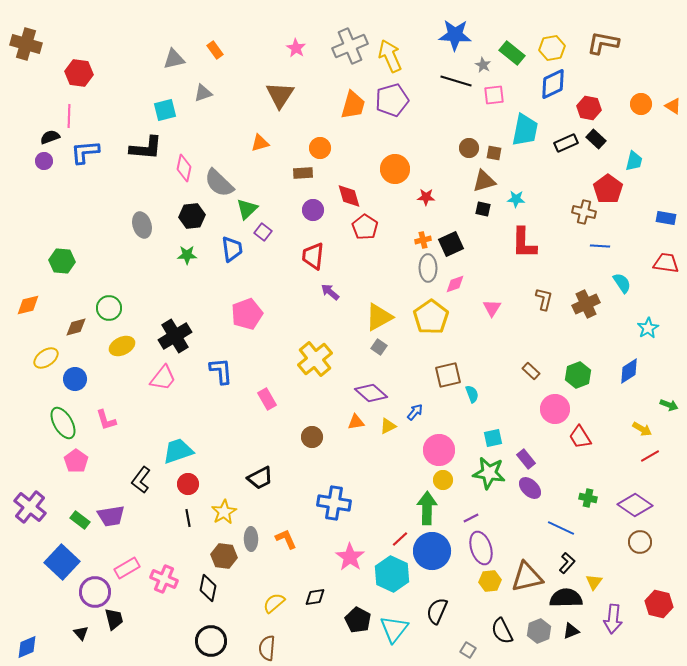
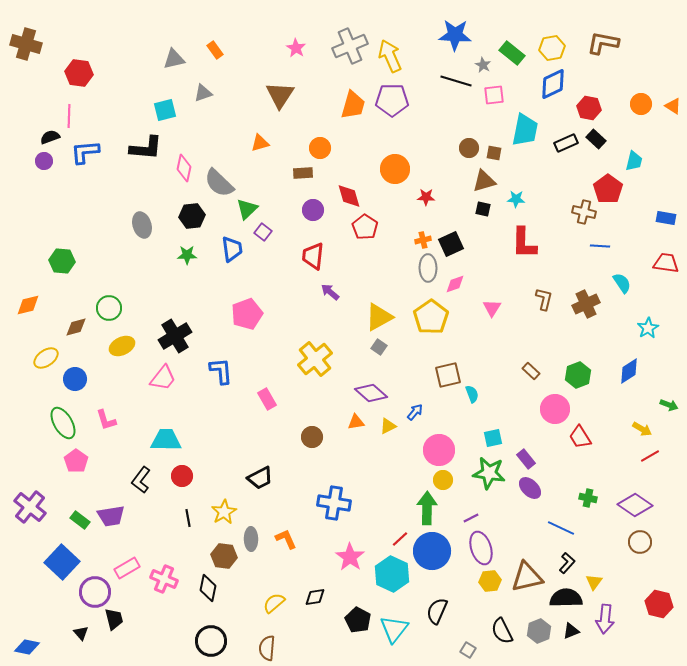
purple pentagon at (392, 100): rotated 16 degrees clockwise
cyan trapezoid at (178, 451): moved 12 px left, 11 px up; rotated 20 degrees clockwise
red circle at (188, 484): moved 6 px left, 8 px up
purple arrow at (613, 619): moved 8 px left
blue diamond at (27, 647): rotated 35 degrees clockwise
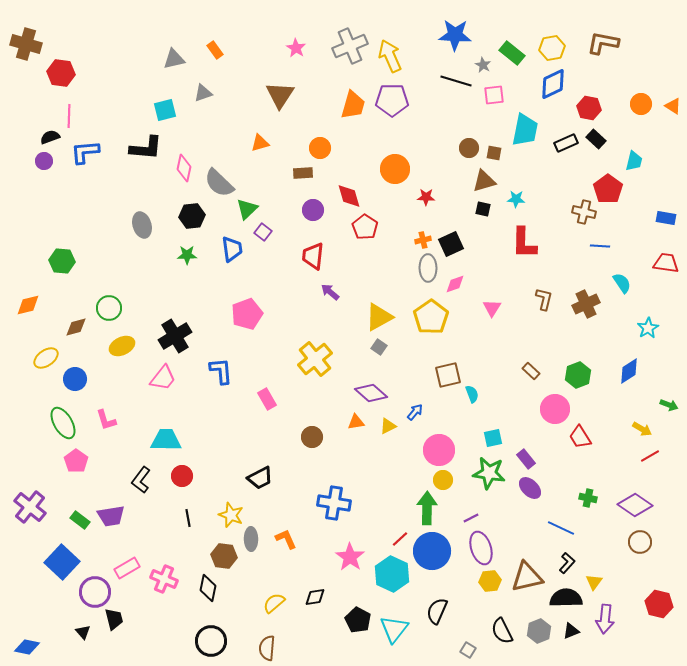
red hexagon at (79, 73): moved 18 px left
yellow star at (224, 512): moved 7 px right, 3 px down; rotated 20 degrees counterclockwise
black triangle at (81, 633): moved 2 px right, 1 px up
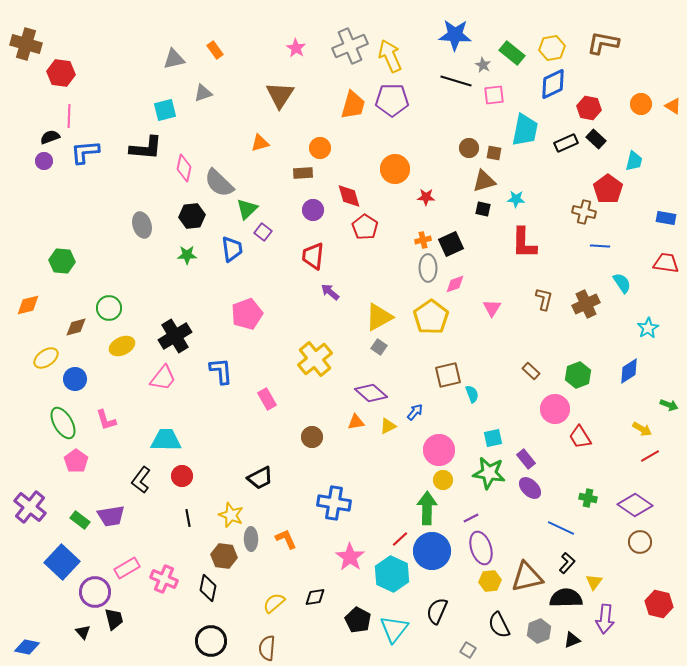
black semicircle at (502, 631): moved 3 px left, 6 px up
black triangle at (571, 631): moved 1 px right, 9 px down
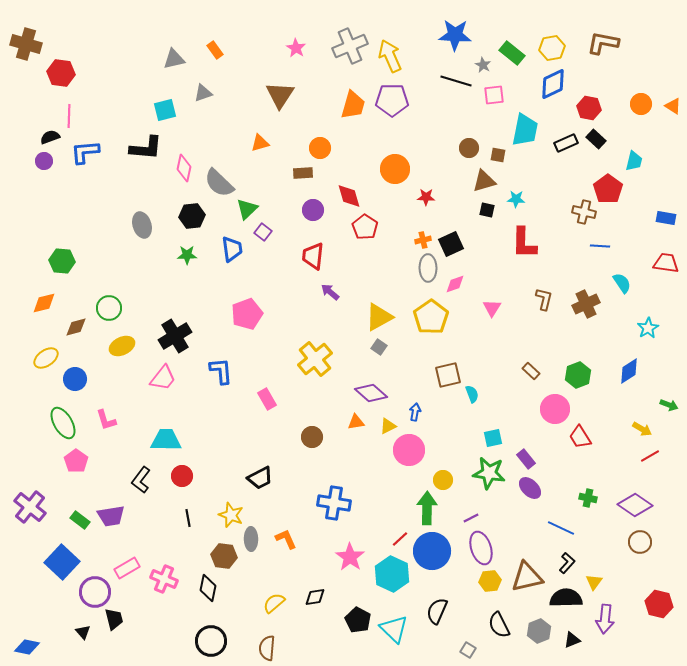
brown square at (494, 153): moved 4 px right, 2 px down
black square at (483, 209): moved 4 px right, 1 px down
orange diamond at (28, 305): moved 16 px right, 2 px up
blue arrow at (415, 412): rotated 30 degrees counterclockwise
pink circle at (439, 450): moved 30 px left
cyan triangle at (394, 629): rotated 24 degrees counterclockwise
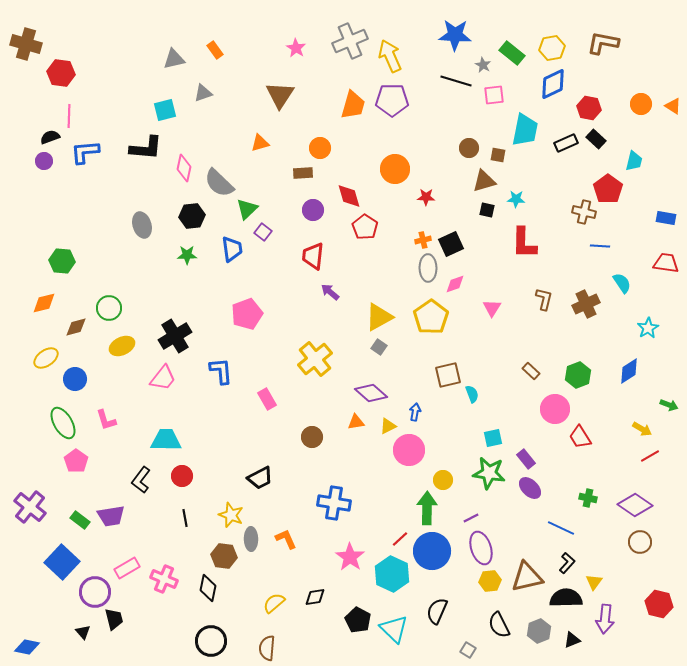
gray cross at (350, 46): moved 5 px up
black line at (188, 518): moved 3 px left
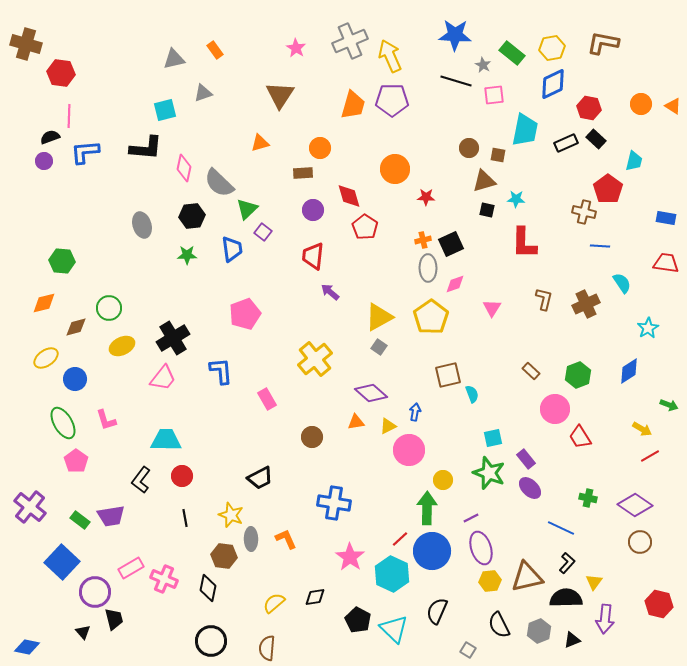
pink pentagon at (247, 314): moved 2 px left
black cross at (175, 336): moved 2 px left, 2 px down
green star at (489, 473): rotated 12 degrees clockwise
pink rectangle at (127, 568): moved 4 px right
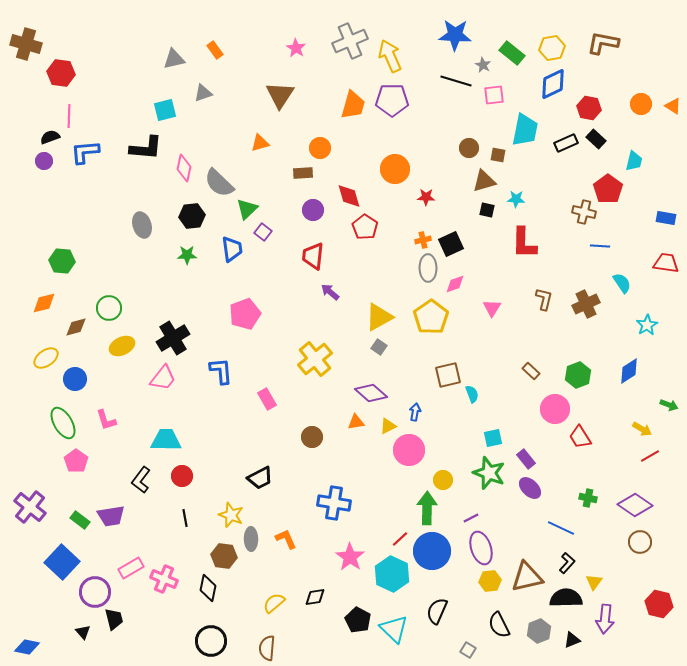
cyan star at (648, 328): moved 1 px left, 3 px up
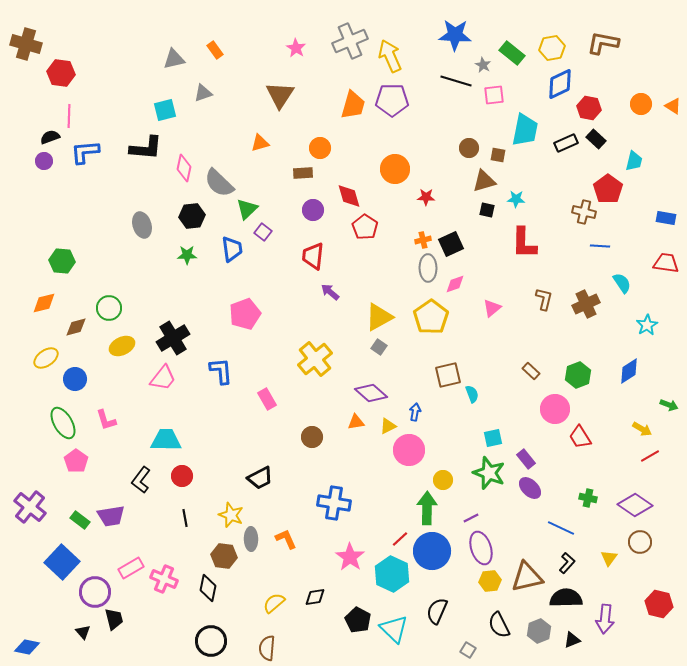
blue diamond at (553, 84): moved 7 px right
pink triangle at (492, 308): rotated 18 degrees clockwise
yellow triangle at (594, 582): moved 15 px right, 24 px up
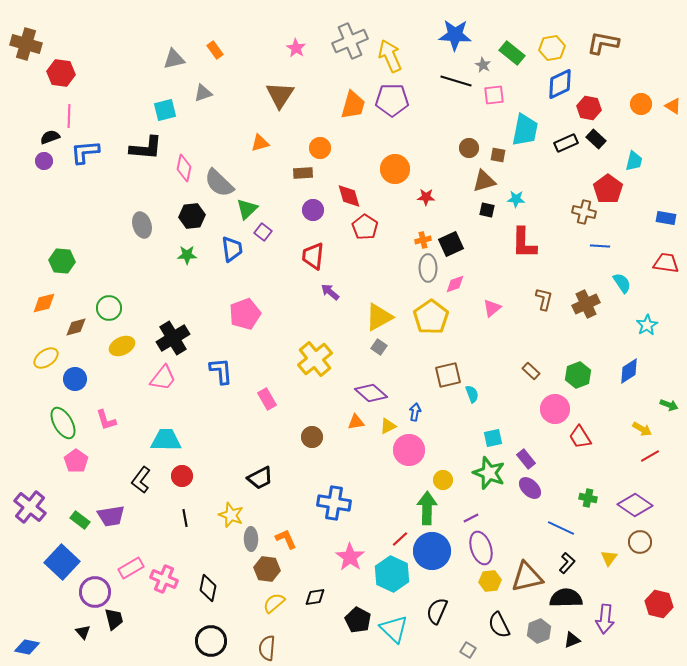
brown hexagon at (224, 556): moved 43 px right, 13 px down
